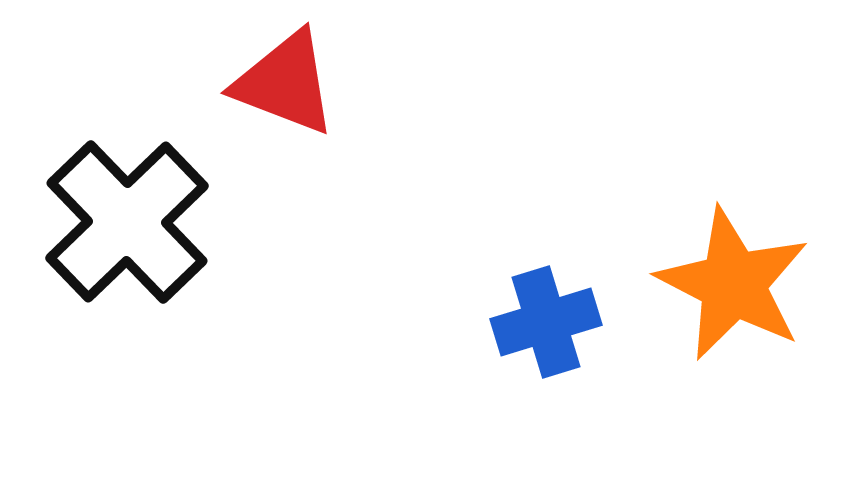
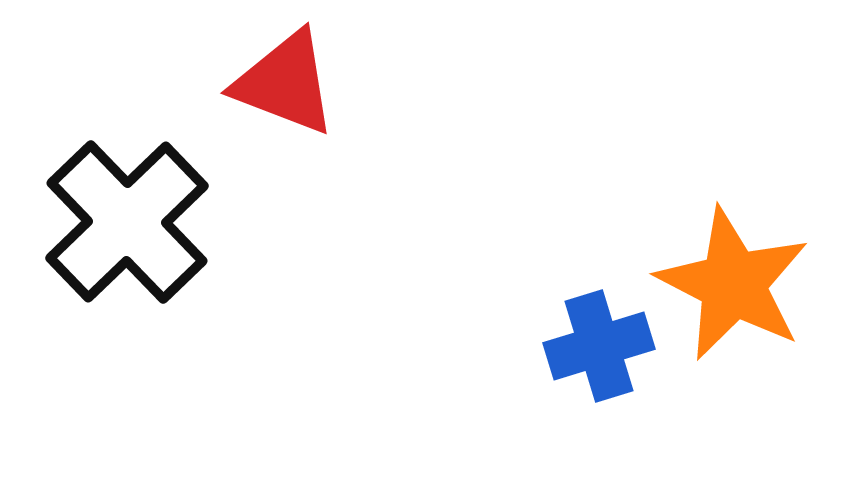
blue cross: moved 53 px right, 24 px down
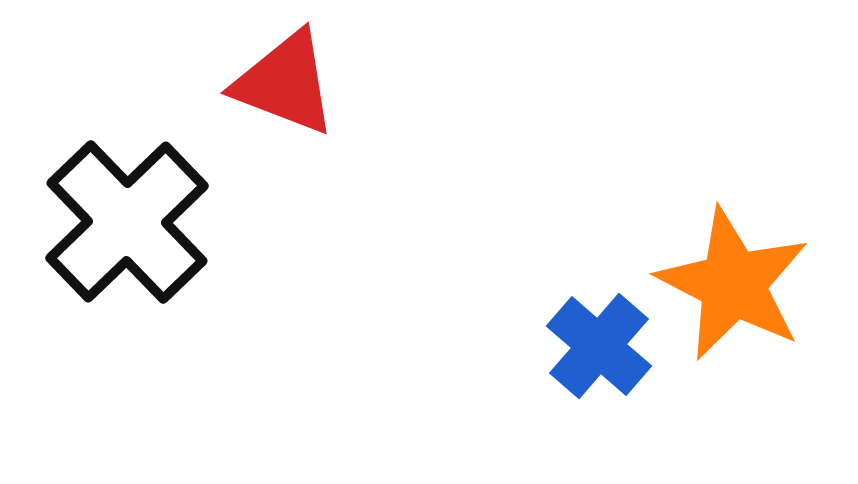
blue cross: rotated 32 degrees counterclockwise
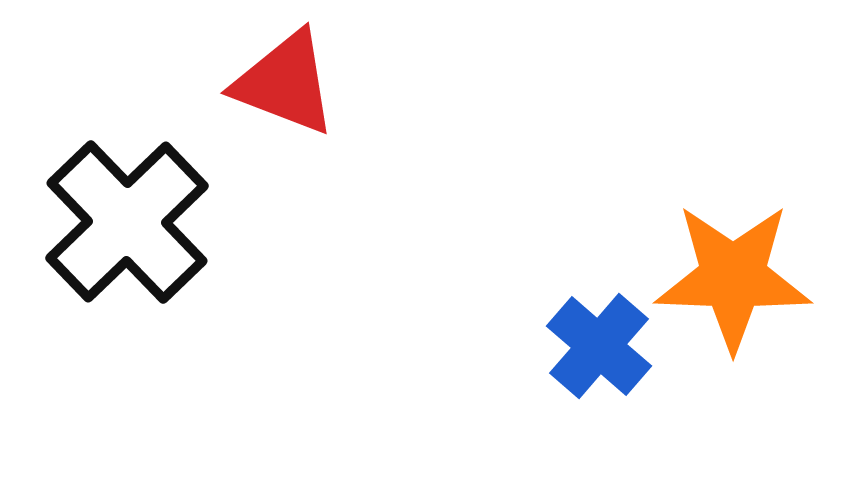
orange star: moved 7 px up; rotated 25 degrees counterclockwise
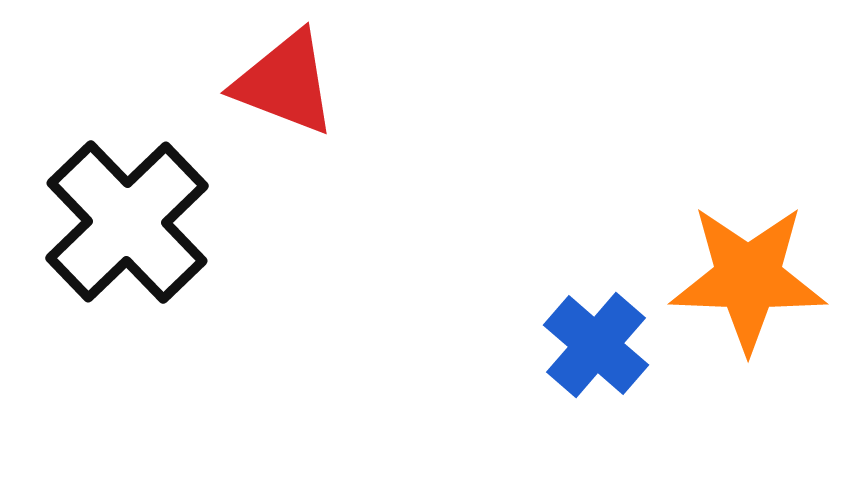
orange star: moved 15 px right, 1 px down
blue cross: moved 3 px left, 1 px up
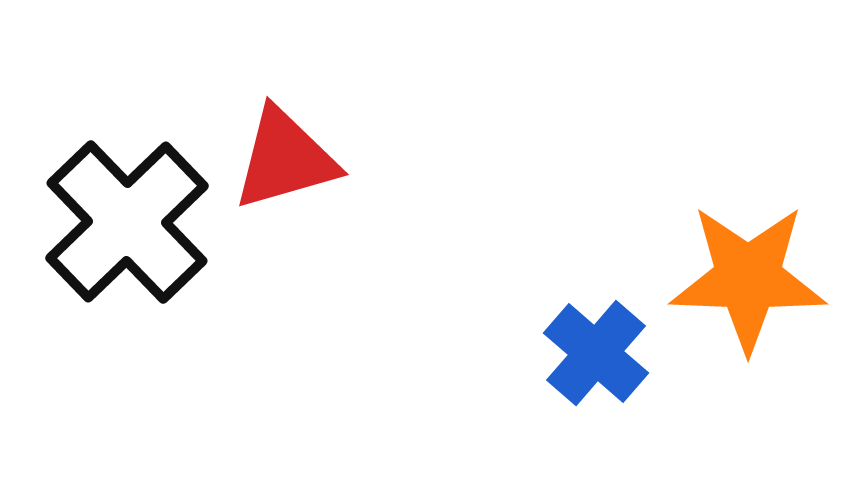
red triangle: moved 76 px down; rotated 37 degrees counterclockwise
blue cross: moved 8 px down
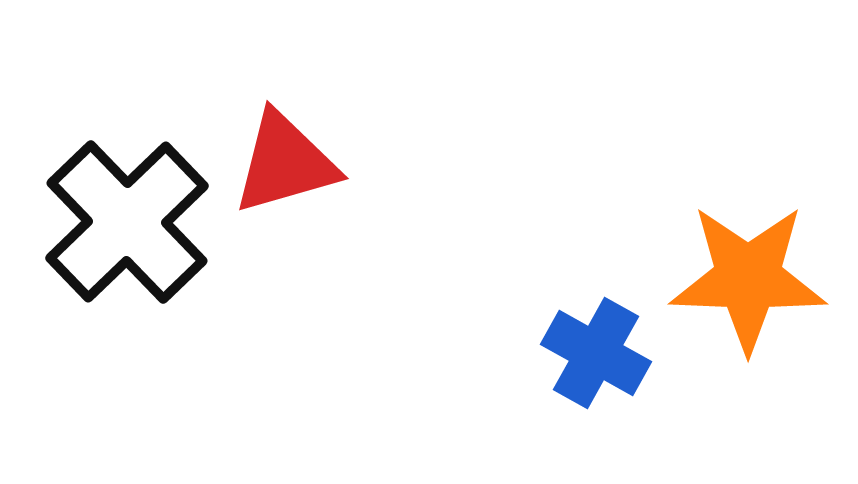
red triangle: moved 4 px down
blue cross: rotated 12 degrees counterclockwise
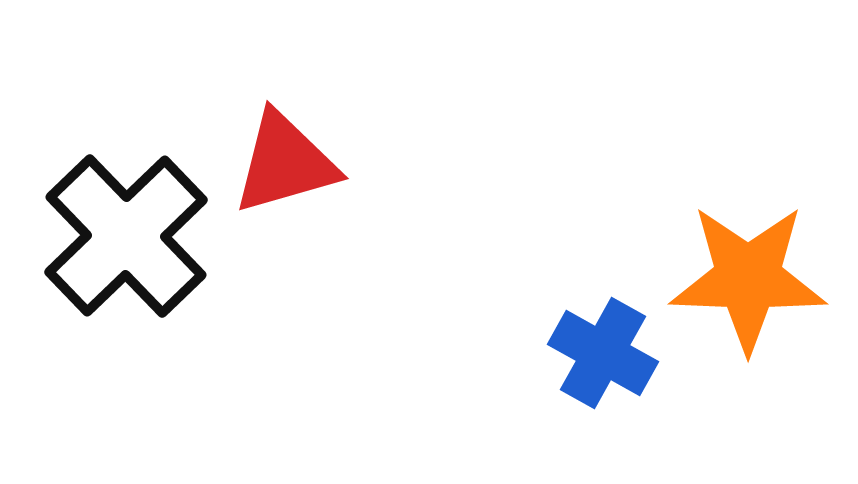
black cross: moved 1 px left, 14 px down
blue cross: moved 7 px right
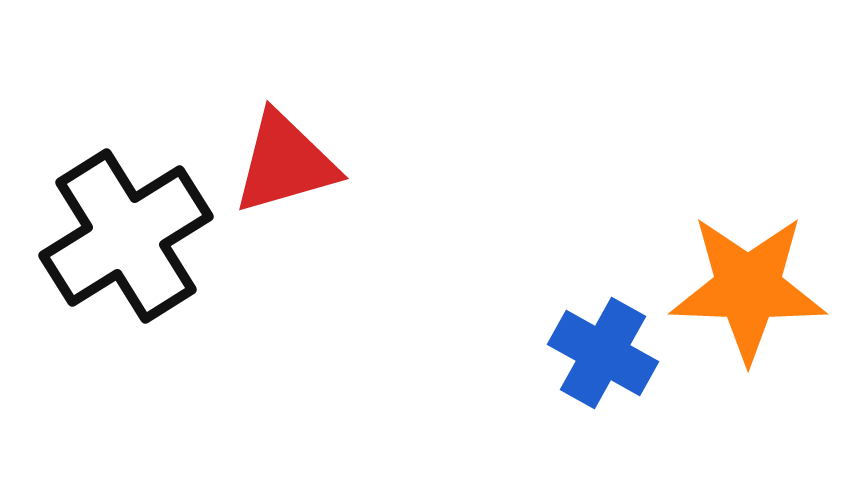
black cross: rotated 12 degrees clockwise
orange star: moved 10 px down
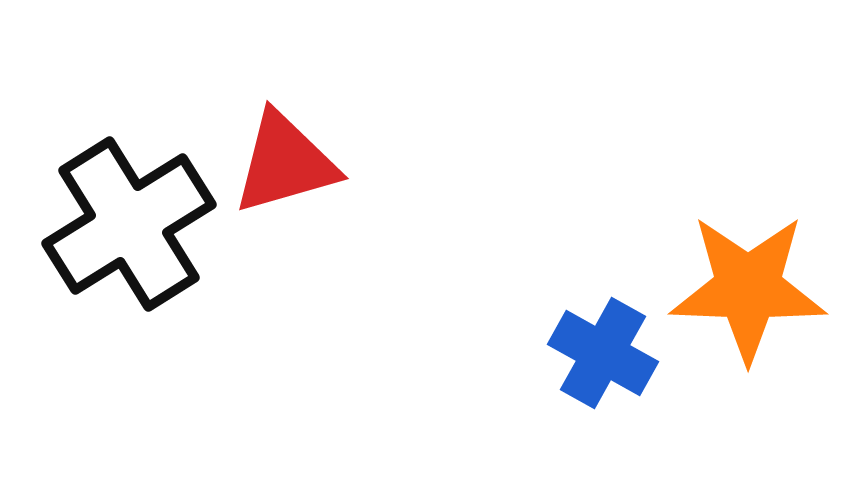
black cross: moved 3 px right, 12 px up
